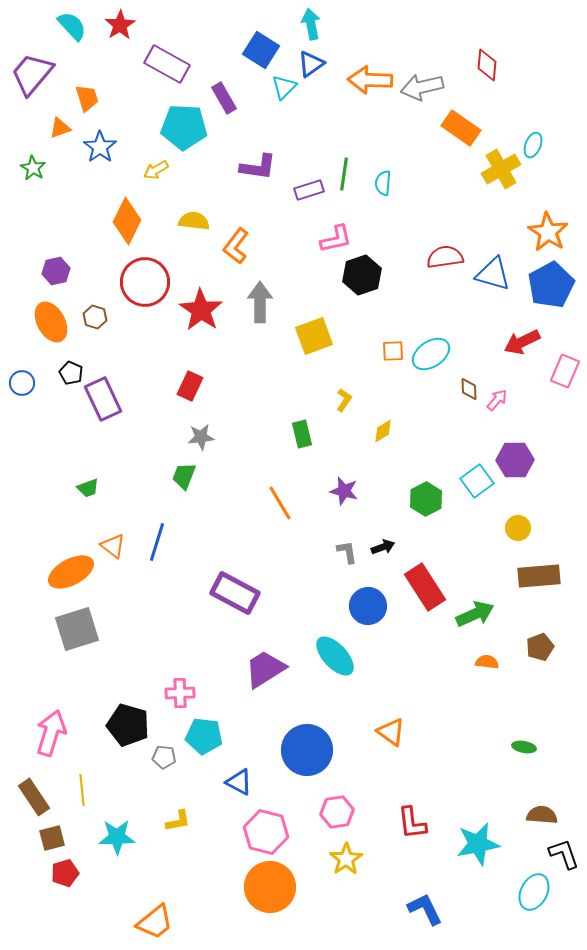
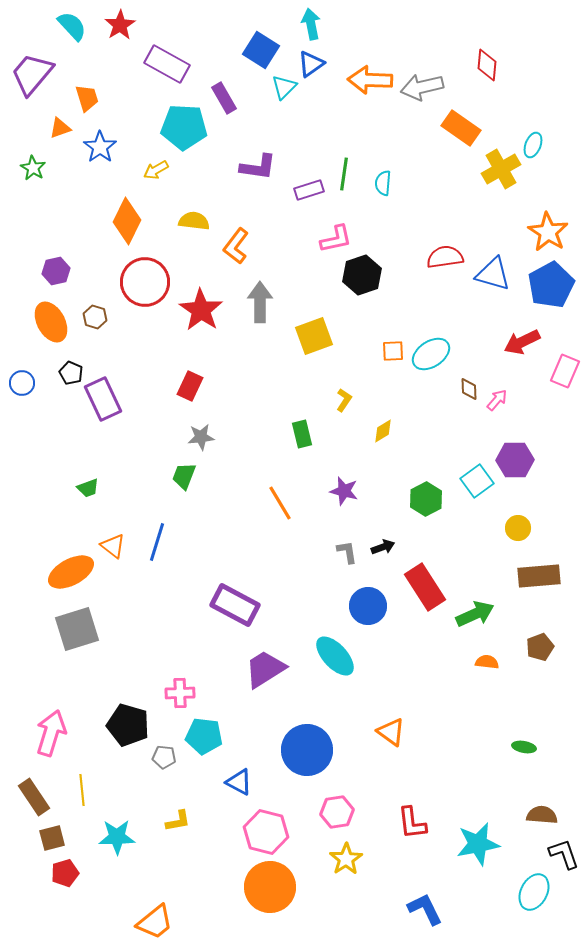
purple rectangle at (235, 593): moved 12 px down
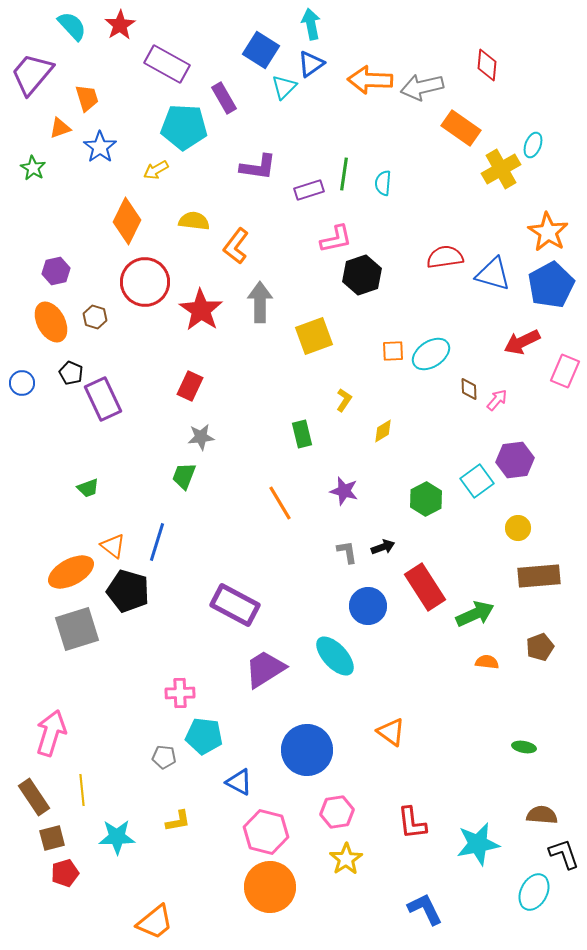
purple hexagon at (515, 460): rotated 6 degrees counterclockwise
black pentagon at (128, 725): moved 134 px up
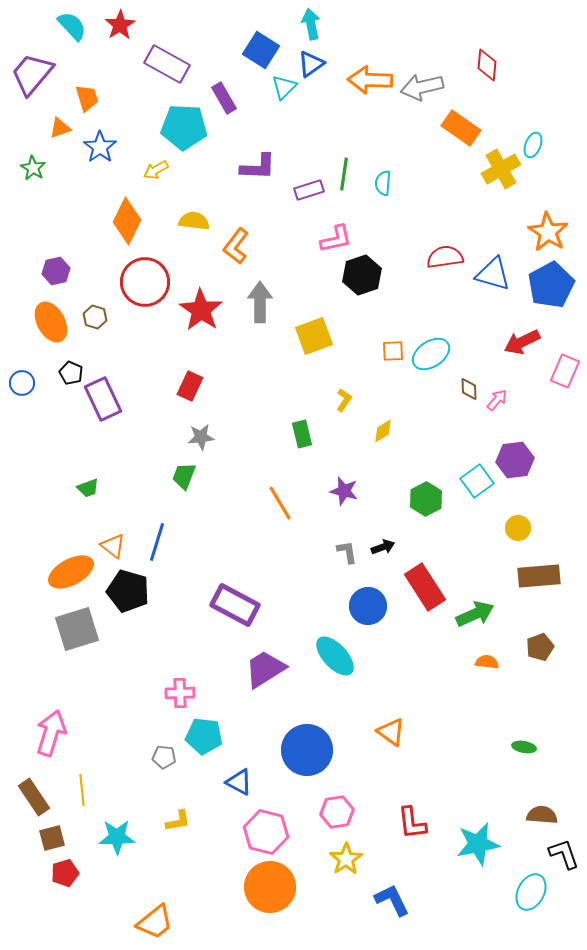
purple L-shape at (258, 167): rotated 6 degrees counterclockwise
cyan ellipse at (534, 892): moved 3 px left
blue L-shape at (425, 909): moved 33 px left, 9 px up
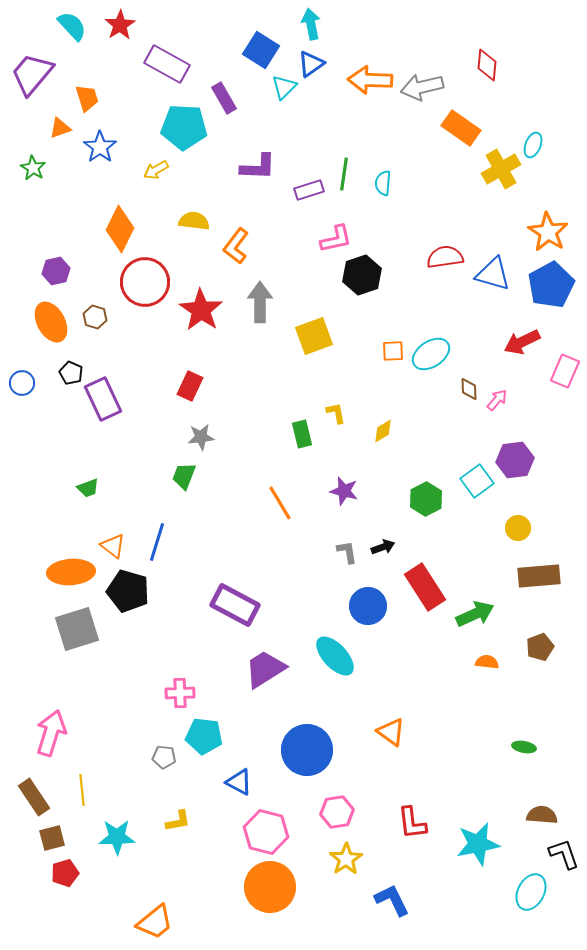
orange diamond at (127, 221): moved 7 px left, 8 px down
yellow L-shape at (344, 400): moved 8 px left, 13 px down; rotated 45 degrees counterclockwise
orange ellipse at (71, 572): rotated 24 degrees clockwise
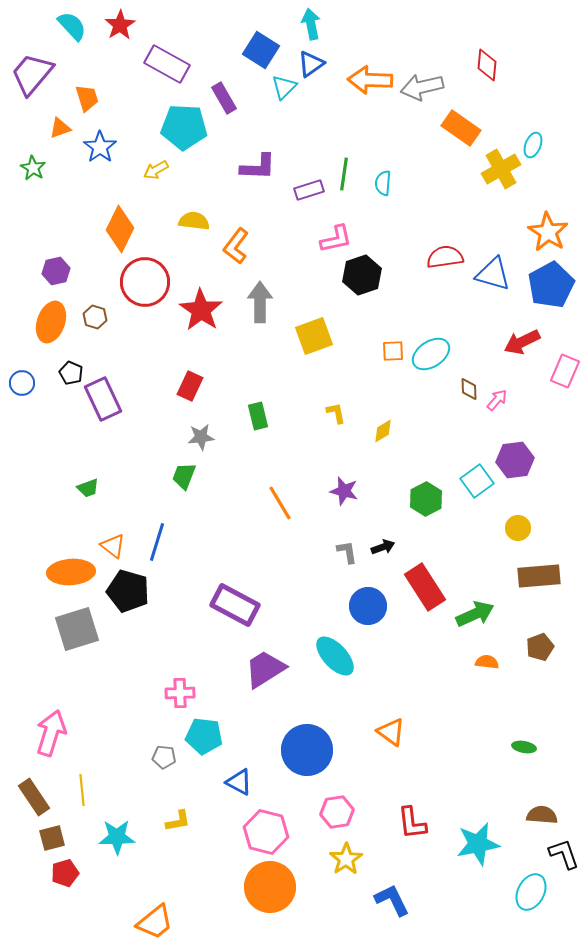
orange ellipse at (51, 322): rotated 48 degrees clockwise
green rectangle at (302, 434): moved 44 px left, 18 px up
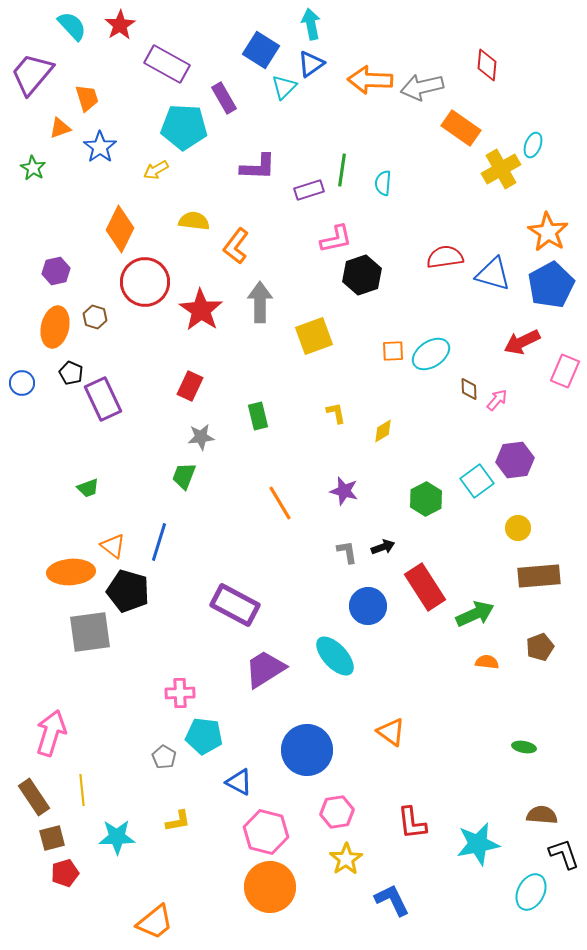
green line at (344, 174): moved 2 px left, 4 px up
orange ellipse at (51, 322): moved 4 px right, 5 px down; rotated 6 degrees counterclockwise
blue line at (157, 542): moved 2 px right
gray square at (77, 629): moved 13 px right, 3 px down; rotated 9 degrees clockwise
gray pentagon at (164, 757): rotated 25 degrees clockwise
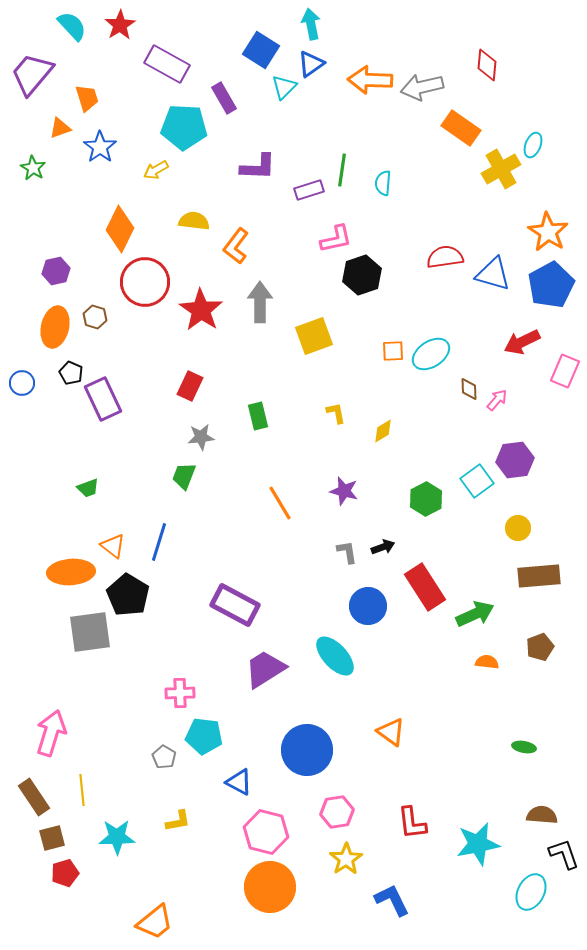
black pentagon at (128, 591): moved 4 px down; rotated 15 degrees clockwise
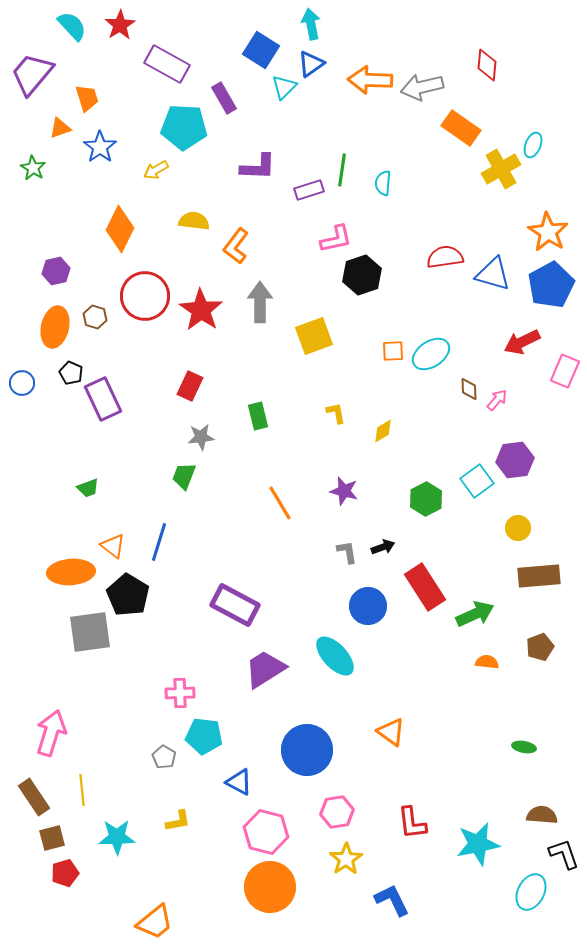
red circle at (145, 282): moved 14 px down
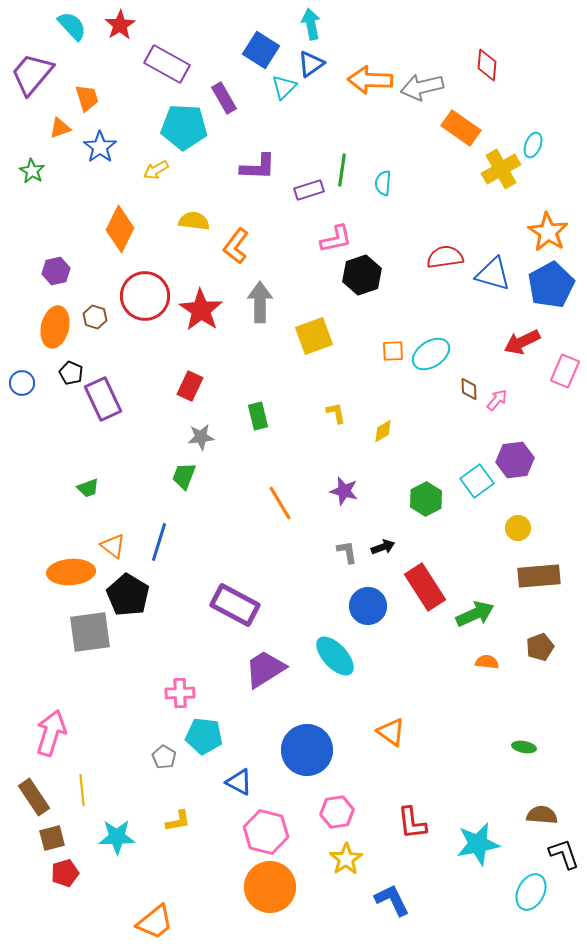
green star at (33, 168): moved 1 px left, 3 px down
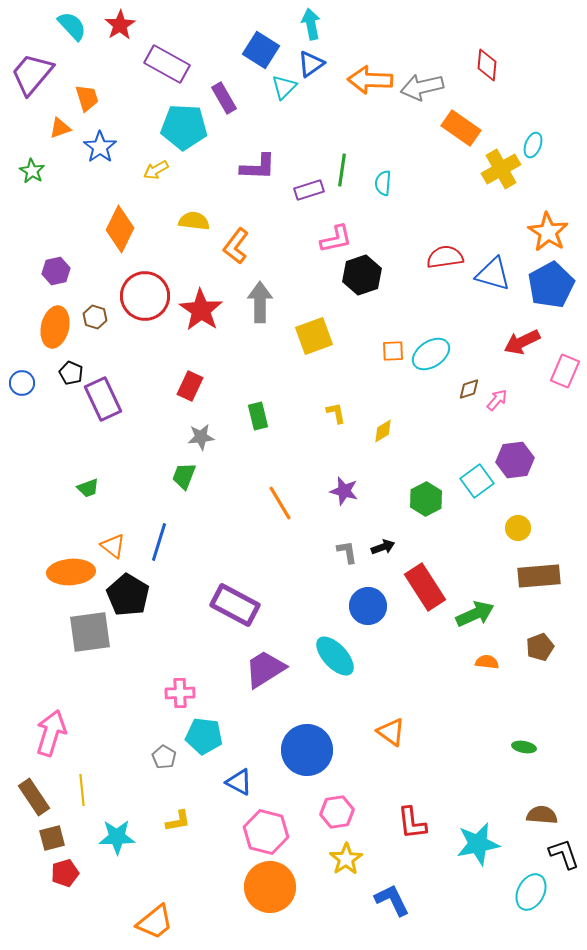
brown diamond at (469, 389): rotated 75 degrees clockwise
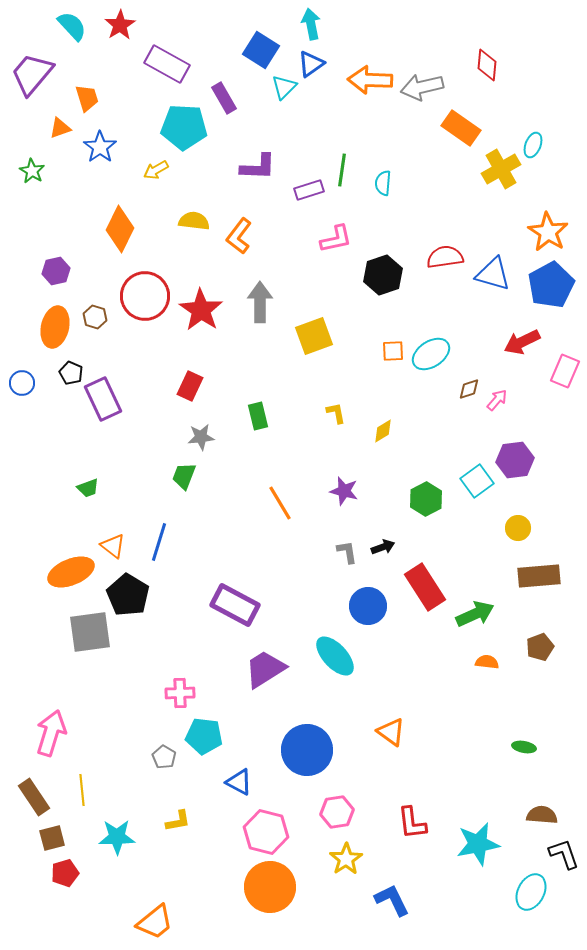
orange L-shape at (236, 246): moved 3 px right, 10 px up
black hexagon at (362, 275): moved 21 px right
orange ellipse at (71, 572): rotated 18 degrees counterclockwise
